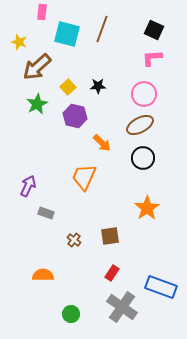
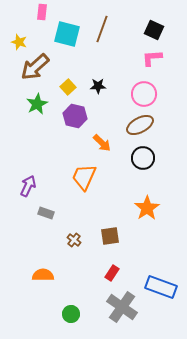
brown arrow: moved 2 px left
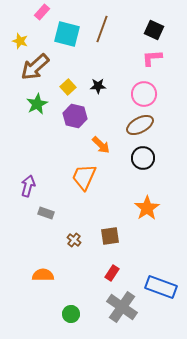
pink rectangle: rotated 35 degrees clockwise
yellow star: moved 1 px right, 1 px up
orange arrow: moved 1 px left, 2 px down
purple arrow: rotated 10 degrees counterclockwise
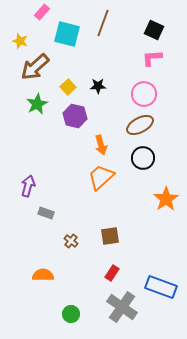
brown line: moved 1 px right, 6 px up
orange arrow: rotated 30 degrees clockwise
orange trapezoid: moved 17 px right; rotated 24 degrees clockwise
orange star: moved 19 px right, 9 px up
brown cross: moved 3 px left, 1 px down
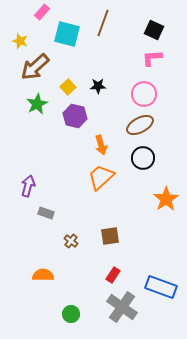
red rectangle: moved 1 px right, 2 px down
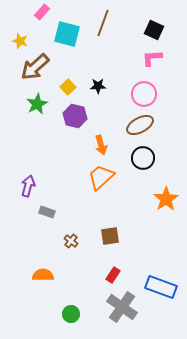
gray rectangle: moved 1 px right, 1 px up
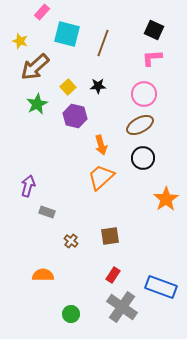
brown line: moved 20 px down
